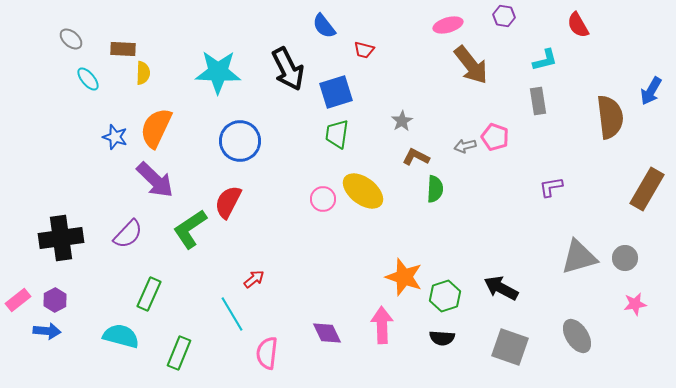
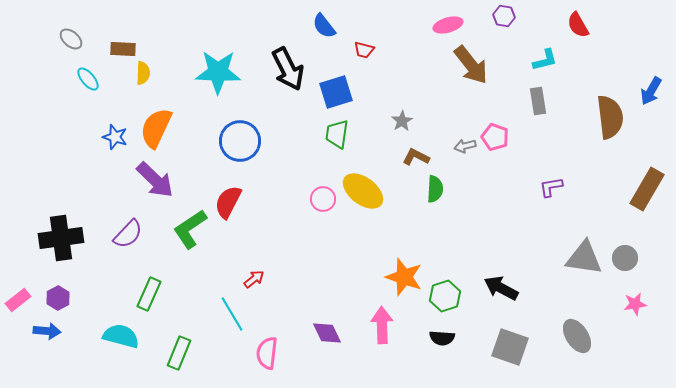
gray triangle at (579, 257): moved 5 px right, 1 px down; rotated 24 degrees clockwise
purple hexagon at (55, 300): moved 3 px right, 2 px up
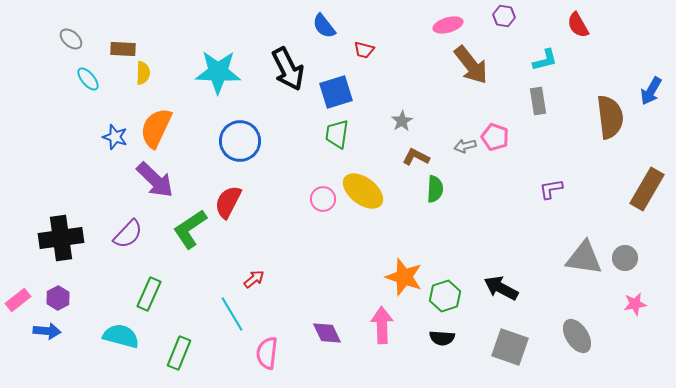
purple L-shape at (551, 187): moved 2 px down
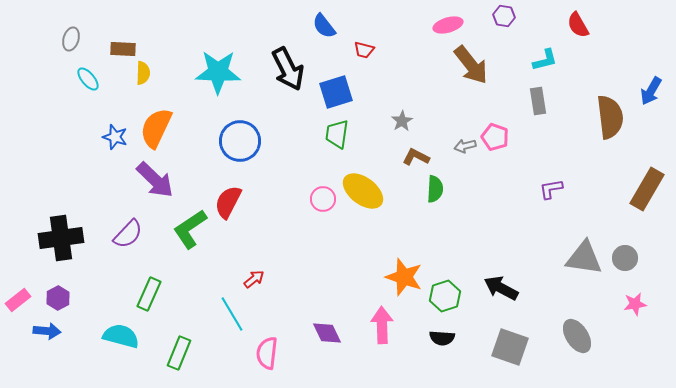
gray ellipse at (71, 39): rotated 65 degrees clockwise
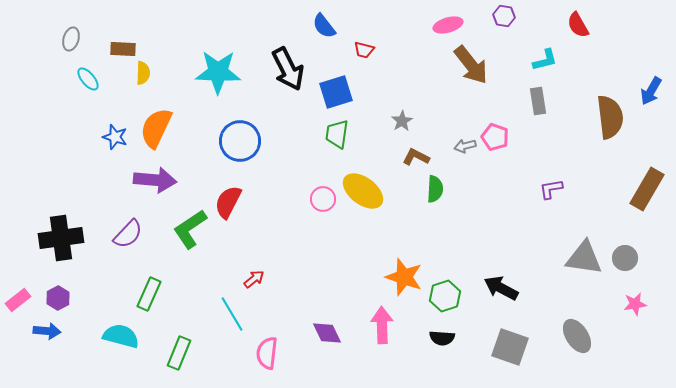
purple arrow at (155, 180): rotated 39 degrees counterclockwise
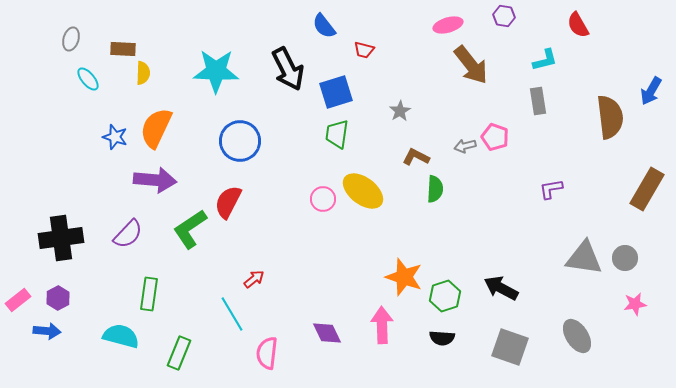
cyan star at (218, 72): moved 2 px left, 1 px up
gray star at (402, 121): moved 2 px left, 10 px up
green rectangle at (149, 294): rotated 16 degrees counterclockwise
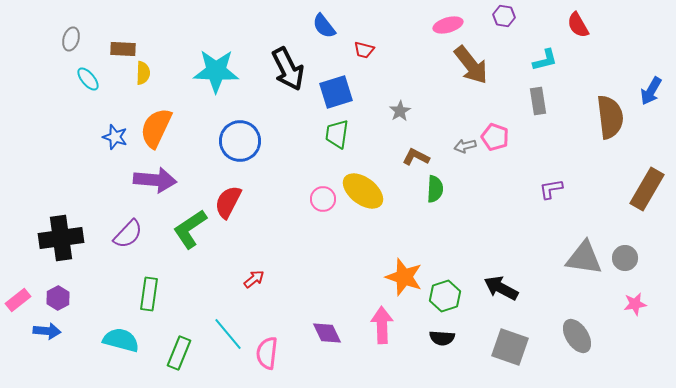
cyan line at (232, 314): moved 4 px left, 20 px down; rotated 9 degrees counterclockwise
cyan semicircle at (121, 336): moved 4 px down
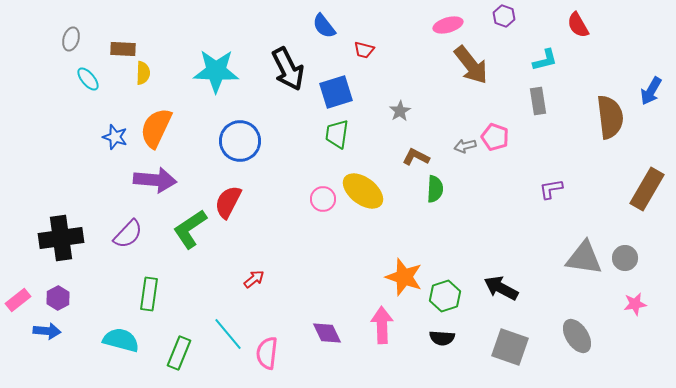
purple hexagon at (504, 16): rotated 10 degrees clockwise
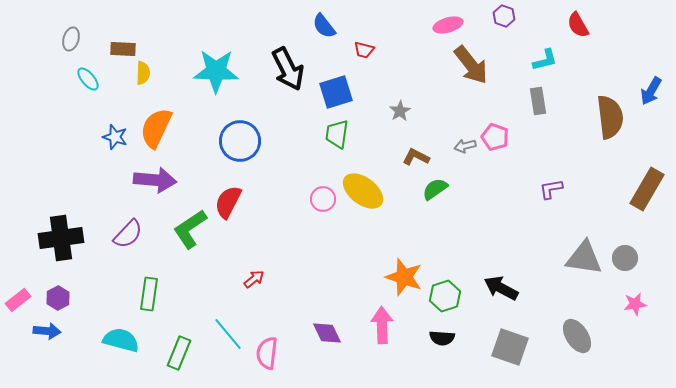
green semicircle at (435, 189): rotated 128 degrees counterclockwise
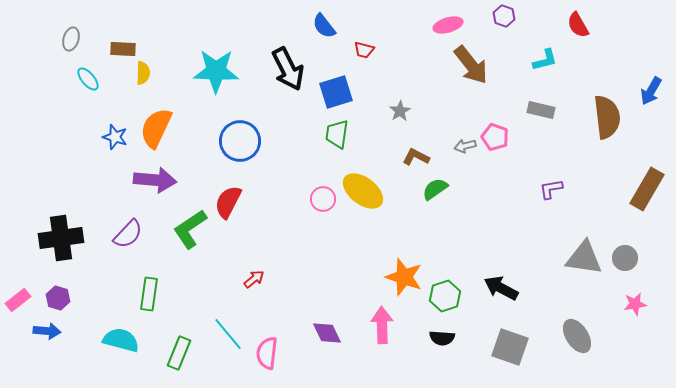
gray rectangle at (538, 101): moved 3 px right, 9 px down; rotated 68 degrees counterclockwise
brown semicircle at (610, 117): moved 3 px left
purple hexagon at (58, 298): rotated 15 degrees counterclockwise
